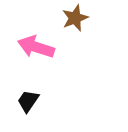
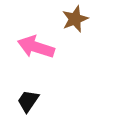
brown star: moved 1 px down
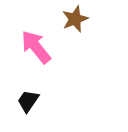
pink arrow: rotated 33 degrees clockwise
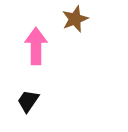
pink arrow: moved 1 px up; rotated 39 degrees clockwise
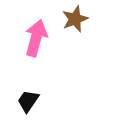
pink arrow: moved 8 px up; rotated 15 degrees clockwise
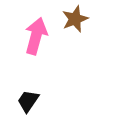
pink arrow: moved 2 px up
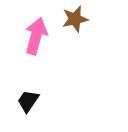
brown star: rotated 8 degrees clockwise
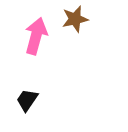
black trapezoid: moved 1 px left, 1 px up
